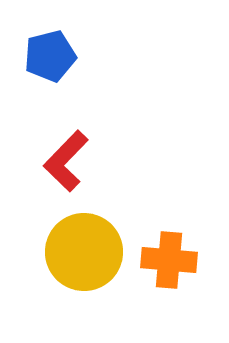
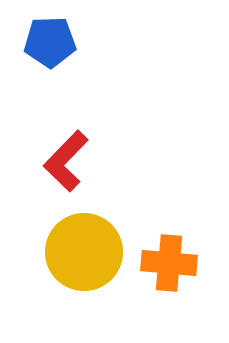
blue pentagon: moved 14 px up; rotated 12 degrees clockwise
orange cross: moved 3 px down
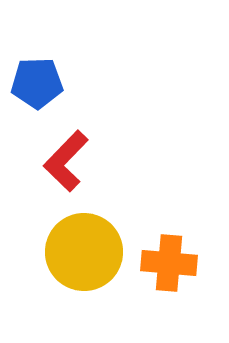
blue pentagon: moved 13 px left, 41 px down
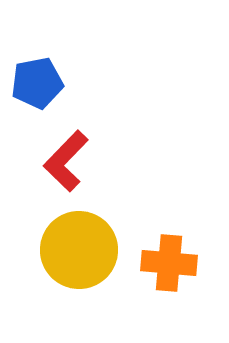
blue pentagon: rotated 9 degrees counterclockwise
yellow circle: moved 5 px left, 2 px up
